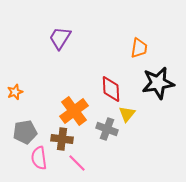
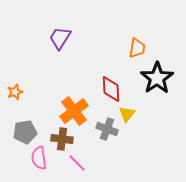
orange trapezoid: moved 2 px left
black star: moved 1 px left, 5 px up; rotated 24 degrees counterclockwise
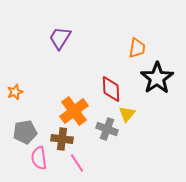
pink line: rotated 12 degrees clockwise
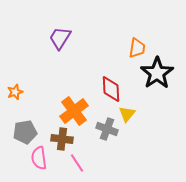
black star: moved 5 px up
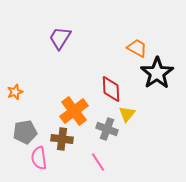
orange trapezoid: rotated 70 degrees counterclockwise
pink line: moved 21 px right, 1 px up
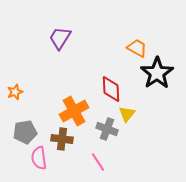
orange cross: rotated 8 degrees clockwise
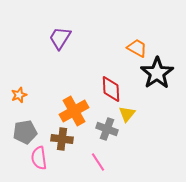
orange star: moved 4 px right, 3 px down
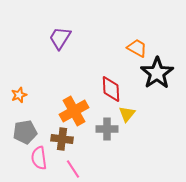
gray cross: rotated 20 degrees counterclockwise
pink line: moved 25 px left, 7 px down
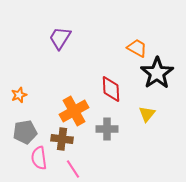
yellow triangle: moved 20 px right
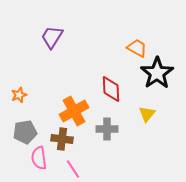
purple trapezoid: moved 8 px left, 1 px up
